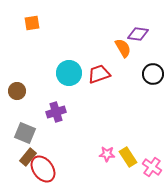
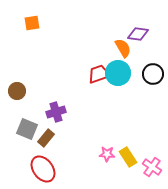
cyan circle: moved 49 px right
gray square: moved 2 px right, 4 px up
brown rectangle: moved 18 px right, 19 px up
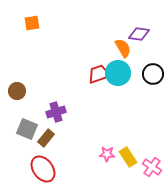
purple diamond: moved 1 px right
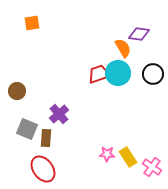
purple cross: moved 3 px right, 2 px down; rotated 24 degrees counterclockwise
brown rectangle: rotated 36 degrees counterclockwise
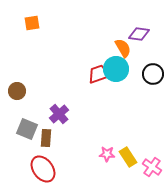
cyan circle: moved 2 px left, 4 px up
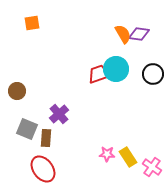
orange semicircle: moved 14 px up
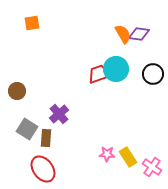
gray square: rotated 10 degrees clockwise
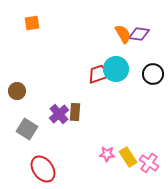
brown rectangle: moved 29 px right, 26 px up
pink cross: moved 3 px left, 4 px up
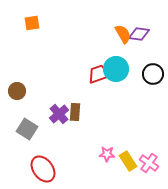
yellow rectangle: moved 4 px down
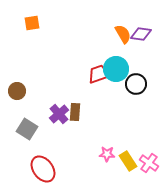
purple diamond: moved 2 px right
black circle: moved 17 px left, 10 px down
